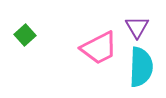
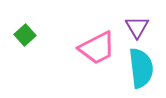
pink trapezoid: moved 2 px left
cyan semicircle: moved 1 px down; rotated 9 degrees counterclockwise
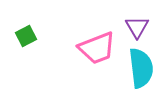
green square: moved 1 px right, 1 px down; rotated 15 degrees clockwise
pink trapezoid: rotated 6 degrees clockwise
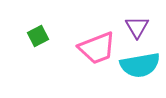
green square: moved 12 px right
cyan semicircle: moved 1 px left, 3 px up; rotated 87 degrees clockwise
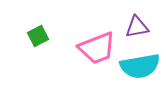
purple triangle: rotated 50 degrees clockwise
cyan semicircle: moved 1 px down
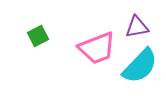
cyan semicircle: rotated 36 degrees counterclockwise
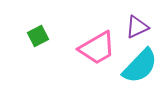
purple triangle: rotated 15 degrees counterclockwise
pink trapezoid: rotated 9 degrees counterclockwise
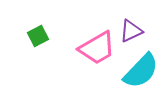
purple triangle: moved 6 px left, 4 px down
cyan semicircle: moved 1 px right, 5 px down
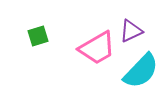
green square: rotated 10 degrees clockwise
